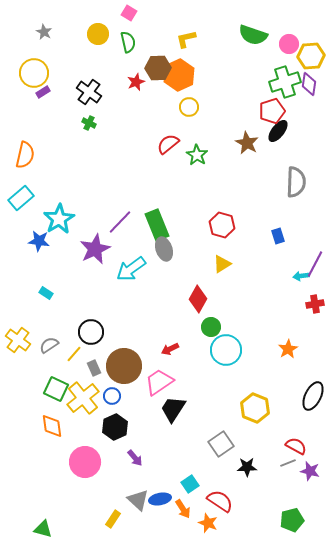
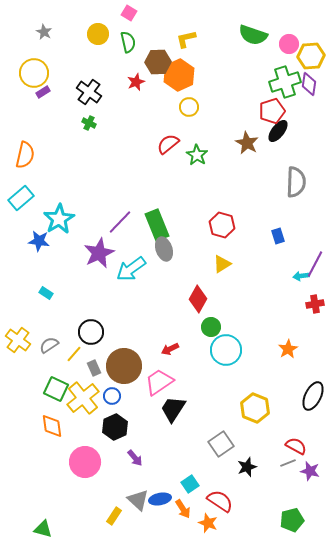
brown hexagon at (158, 68): moved 6 px up
purple star at (95, 249): moved 4 px right, 4 px down
black star at (247, 467): rotated 18 degrees counterclockwise
yellow rectangle at (113, 519): moved 1 px right, 3 px up
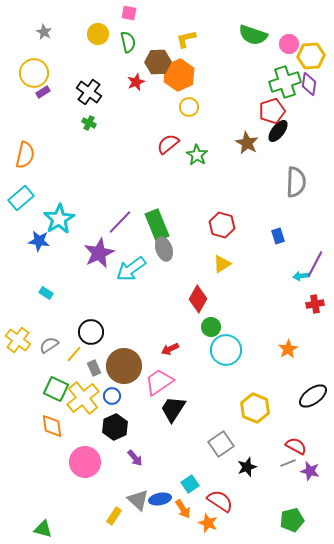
pink square at (129, 13): rotated 21 degrees counterclockwise
black ellipse at (313, 396): rotated 28 degrees clockwise
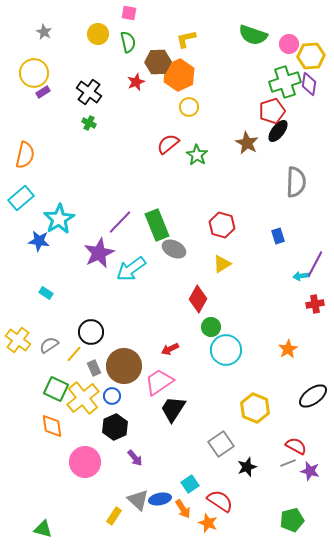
gray ellipse at (164, 249): moved 10 px right; rotated 45 degrees counterclockwise
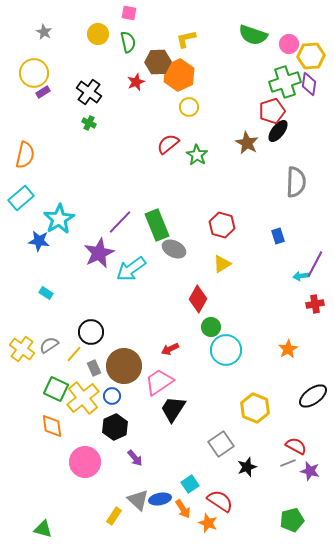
yellow cross at (18, 340): moved 4 px right, 9 px down
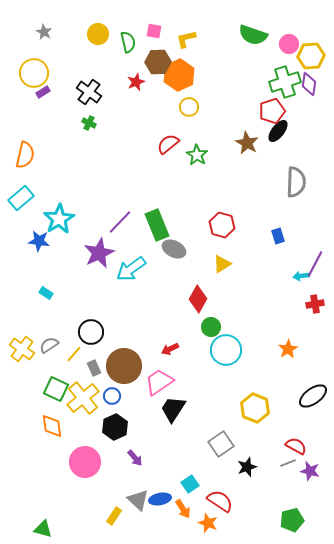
pink square at (129, 13): moved 25 px right, 18 px down
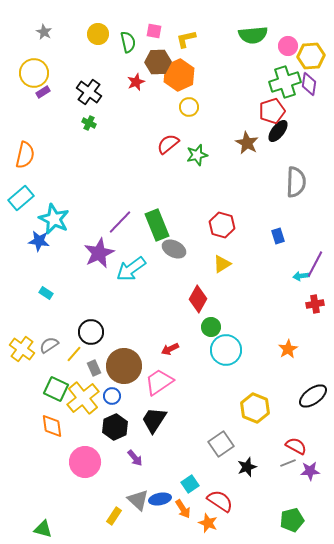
green semicircle at (253, 35): rotated 24 degrees counterclockwise
pink circle at (289, 44): moved 1 px left, 2 px down
green star at (197, 155): rotated 25 degrees clockwise
cyan star at (59, 219): moved 5 px left; rotated 16 degrees counterclockwise
black trapezoid at (173, 409): moved 19 px left, 11 px down
purple star at (310, 471): rotated 18 degrees counterclockwise
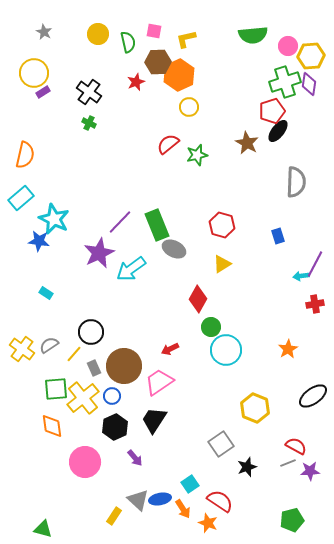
green square at (56, 389): rotated 30 degrees counterclockwise
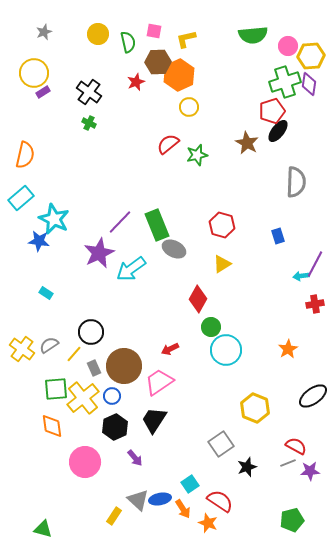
gray star at (44, 32): rotated 21 degrees clockwise
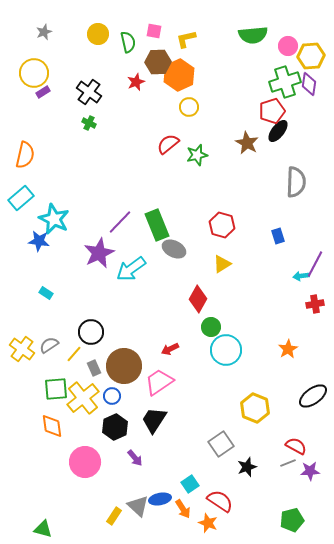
gray triangle at (138, 500): moved 6 px down
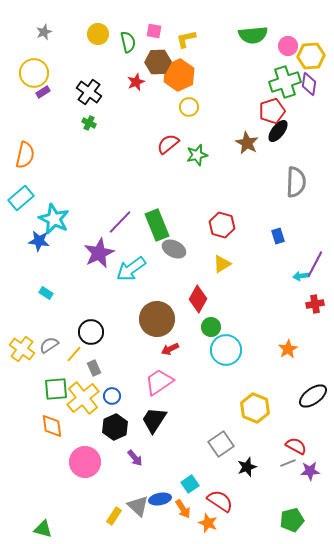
brown circle at (124, 366): moved 33 px right, 47 px up
